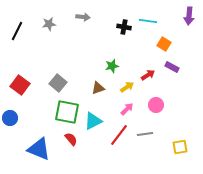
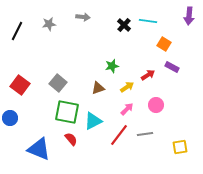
black cross: moved 2 px up; rotated 32 degrees clockwise
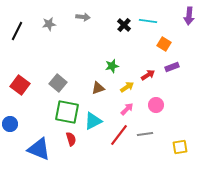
purple rectangle: rotated 48 degrees counterclockwise
blue circle: moved 6 px down
red semicircle: rotated 24 degrees clockwise
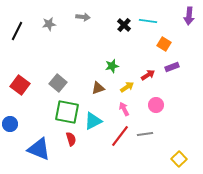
pink arrow: moved 3 px left; rotated 72 degrees counterclockwise
red line: moved 1 px right, 1 px down
yellow square: moved 1 px left, 12 px down; rotated 35 degrees counterclockwise
